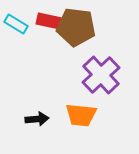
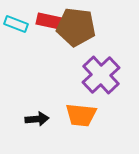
cyan rectangle: rotated 10 degrees counterclockwise
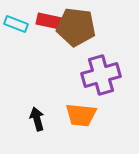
purple cross: rotated 27 degrees clockwise
black arrow: rotated 100 degrees counterclockwise
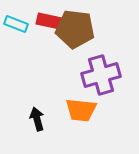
brown pentagon: moved 1 px left, 2 px down
orange trapezoid: moved 5 px up
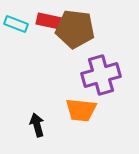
black arrow: moved 6 px down
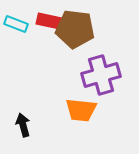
black arrow: moved 14 px left
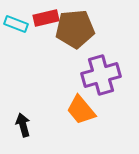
red rectangle: moved 3 px left, 3 px up; rotated 25 degrees counterclockwise
brown pentagon: rotated 12 degrees counterclockwise
orange trapezoid: rotated 44 degrees clockwise
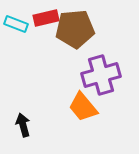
orange trapezoid: moved 2 px right, 3 px up
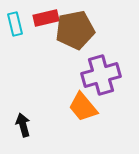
cyan rectangle: moved 1 px left; rotated 55 degrees clockwise
brown pentagon: moved 1 px down; rotated 6 degrees counterclockwise
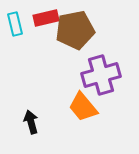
black arrow: moved 8 px right, 3 px up
